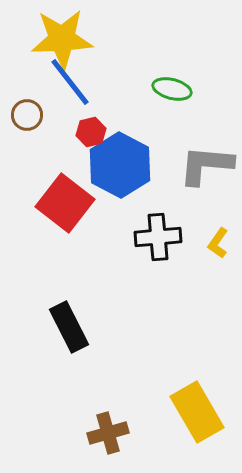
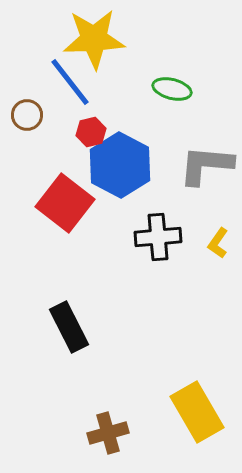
yellow star: moved 32 px right
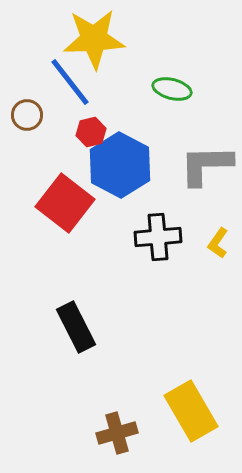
gray L-shape: rotated 6 degrees counterclockwise
black rectangle: moved 7 px right
yellow rectangle: moved 6 px left, 1 px up
brown cross: moved 9 px right
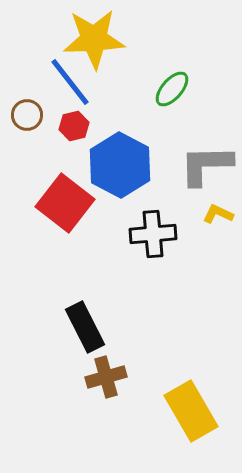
green ellipse: rotated 63 degrees counterclockwise
red hexagon: moved 17 px left, 6 px up
black cross: moved 5 px left, 3 px up
yellow L-shape: moved 29 px up; rotated 80 degrees clockwise
black rectangle: moved 9 px right
brown cross: moved 11 px left, 56 px up
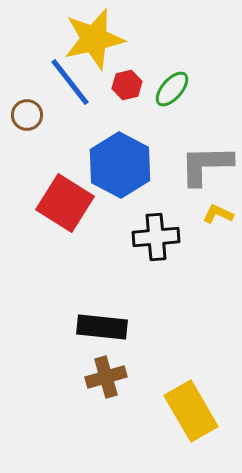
yellow star: rotated 10 degrees counterclockwise
red hexagon: moved 53 px right, 41 px up
red square: rotated 6 degrees counterclockwise
black cross: moved 3 px right, 3 px down
black rectangle: moved 17 px right; rotated 57 degrees counterclockwise
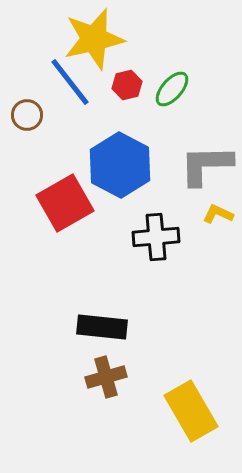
red square: rotated 28 degrees clockwise
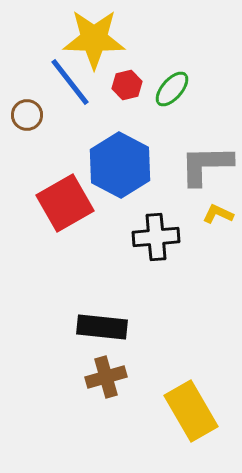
yellow star: rotated 14 degrees clockwise
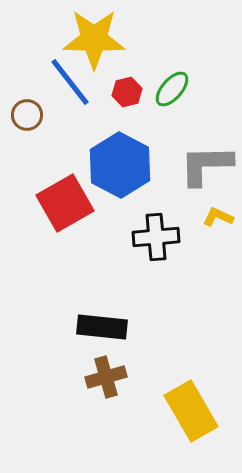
red hexagon: moved 7 px down
yellow L-shape: moved 3 px down
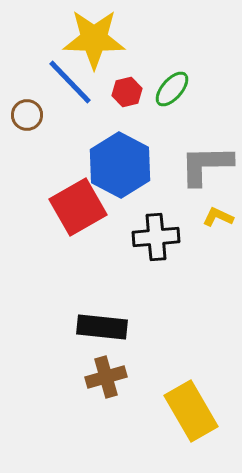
blue line: rotated 6 degrees counterclockwise
red square: moved 13 px right, 4 px down
